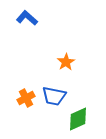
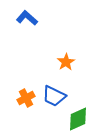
blue trapezoid: rotated 15 degrees clockwise
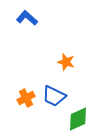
orange star: rotated 24 degrees counterclockwise
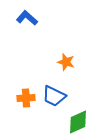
orange cross: rotated 24 degrees clockwise
green diamond: moved 3 px down
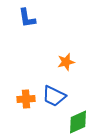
blue L-shape: rotated 140 degrees counterclockwise
orange star: rotated 30 degrees counterclockwise
orange cross: moved 1 px down
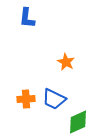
blue L-shape: rotated 15 degrees clockwise
orange star: rotated 30 degrees counterclockwise
blue trapezoid: moved 3 px down
